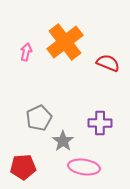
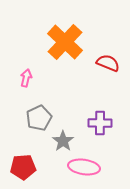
orange cross: rotated 9 degrees counterclockwise
pink arrow: moved 26 px down
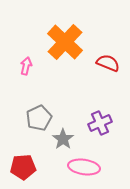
pink arrow: moved 12 px up
purple cross: rotated 25 degrees counterclockwise
gray star: moved 2 px up
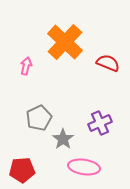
red pentagon: moved 1 px left, 3 px down
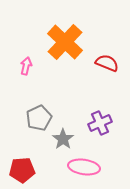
red semicircle: moved 1 px left
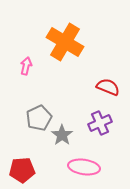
orange cross: rotated 12 degrees counterclockwise
red semicircle: moved 1 px right, 24 px down
gray star: moved 1 px left, 4 px up
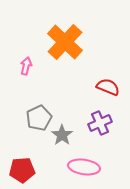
orange cross: rotated 12 degrees clockwise
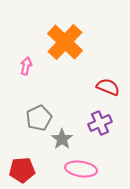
gray star: moved 4 px down
pink ellipse: moved 3 px left, 2 px down
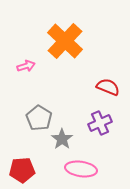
orange cross: moved 1 px up
pink arrow: rotated 60 degrees clockwise
gray pentagon: rotated 15 degrees counterclockwise
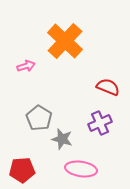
gray star: rotated 20 degrees counterclockwise
